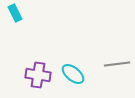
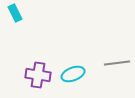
gray line: moved 1 px up
cyan ellipse: rotated 60 degrees counterclockwise
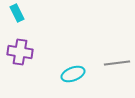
cyan rectangle: moved 2 px right
purple cross: moved 18 px left, 23 px up
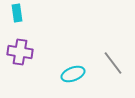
cyan rectangle: rotated 18 degrees clockwise
gray line: moved 4 px left; rotated 60 degrees clockwise
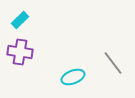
cyan rectangle: moved 3 px right, 7 px down; rotated 54 degrees clockwise
cyan ellipse: moved 3 px down
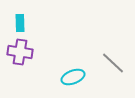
cyan rectangle: moved 3 px down; rotated 48 degrees counterclockwise
gray line: rotated 10 degrees counterclockwise
